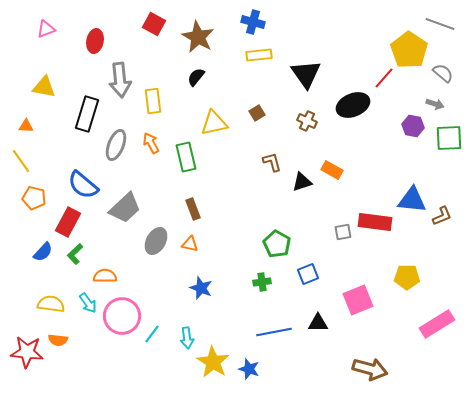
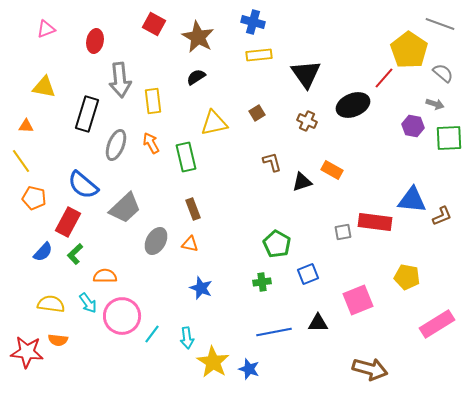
black semicircle at (196, 77): rotated 18 degrees clockwise
yellow pentagon at (407, 277): rotated 10 degrees clockwise
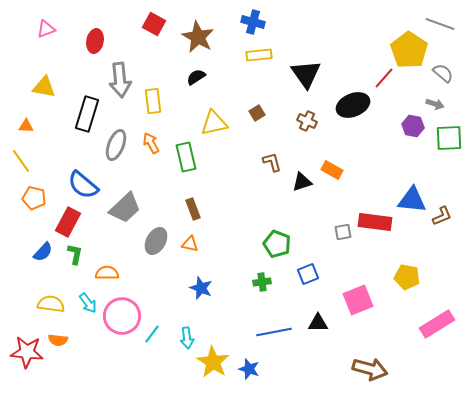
green pentagon at (277, 244): rotated 8 degrees counterclockwise
green L-shape at (75, 254): rotated 145 degrees clockwise
orange semicircle at (105, 276): moved 2 px right, 3 px up
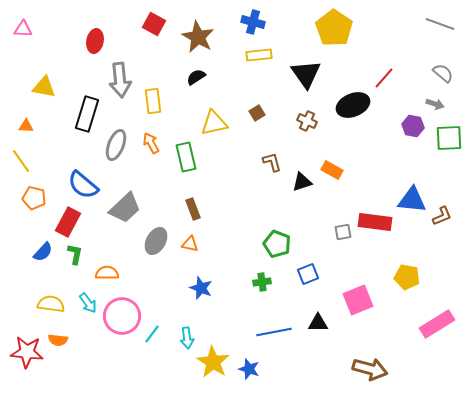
pink triangle at (46, 29): moved 23 px left; rotated 24 degrees clockwise
yellow pentagon at (409, 50): moved 75 px left, 22 px up
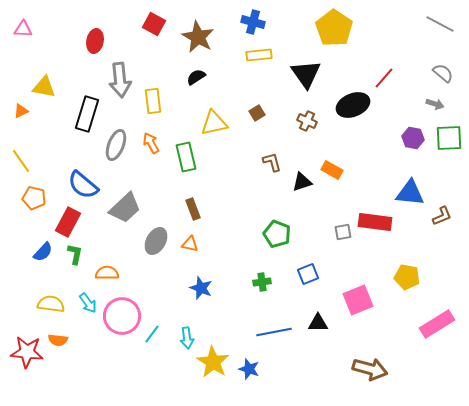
gray line at (440, 24): rotated 8 degrees clockwise
orange triangle at (26, 126): moved 5 px left, 15 px up; rotated 28 degrees counterclockwise
purple hexagon at (413, 126): moved 12 px down
blue triangle at (412, 200): moved 2 px left, 7 px up
green pentagon at (277, 244): moved 10 px up
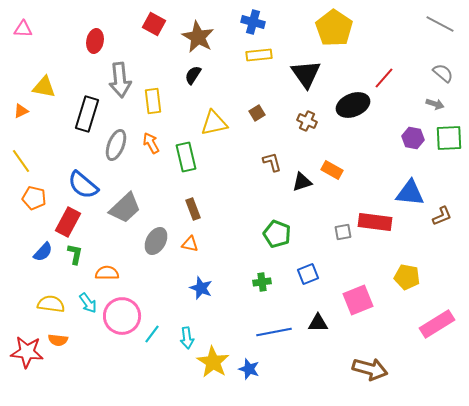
black semicircle at (196, 77): moved 3 px left, 2 px up; rotated 24 degrees counterclockwise
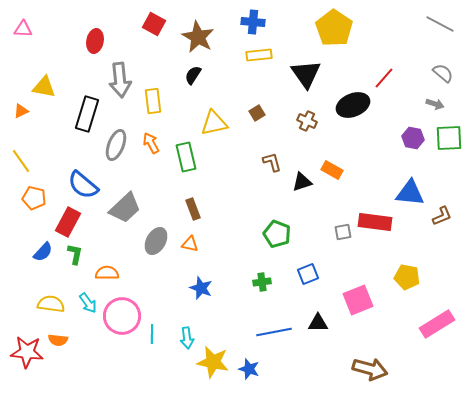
blue cross at (253, 22): rotated 10 degrees counterclockwise
cyan line at (152, 334): rotated 36 degrees counterclockwise
yellow star at (213, 362): rotated 20 degrees counterclockwise
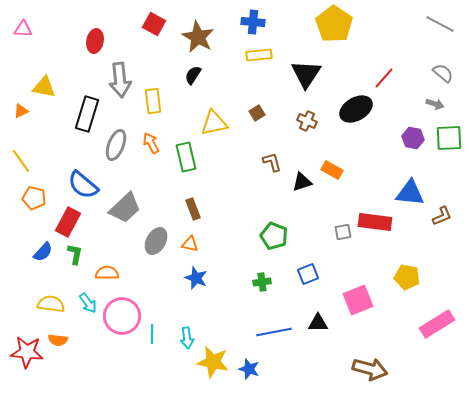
yellow pentagon at (334, 28): moved 4 px up
black triangle at (306, 74): rotated 8 degrees clockwise
black ellipse at (353, 105): moved 3 px right, 4 px down; rotated 8 degrees counterclockwise
green pentagon at (277, 234): moved 3 px left, 2 px down
blue star at (201, 288): moved 5 px left, 10 px up
